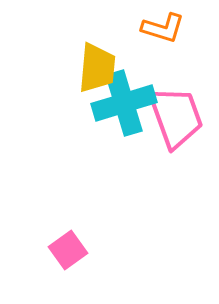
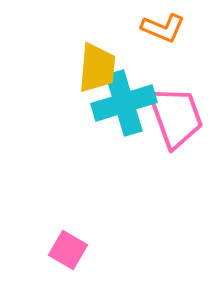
orange L-shape: rotated 6 degrees clockwise
pink square: rotated 24 degrees counterclockwise
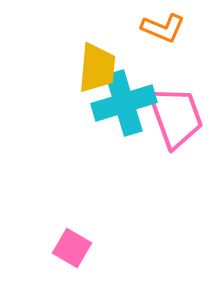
pink square: moved 4 px right, 2 px up
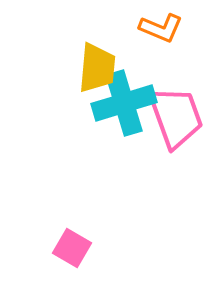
orange L-shape: moved 2 px left
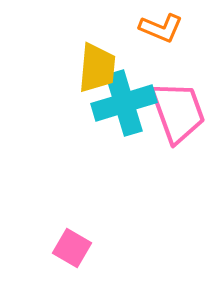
pink trapezoid: moved 2 px right, 5 px up
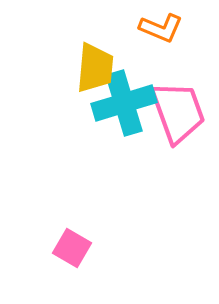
yellow trapezoid: moved 2 px left
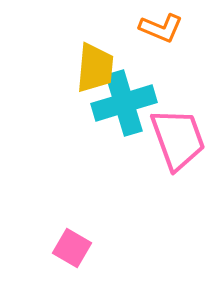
pink trapezoid: moved 27 px down
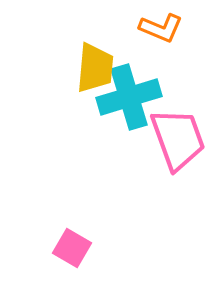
cyan cross: moved 5 px right, 6 px up
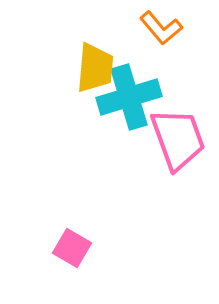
orange L-shape: rotated 27 degrees clockwise
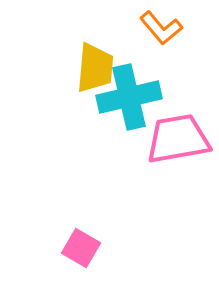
cyan cross: rotated 4 degrees clockwise
pink trapezoid: rotated 80 degrees counterclockwise
pink square: moved 9 px right
